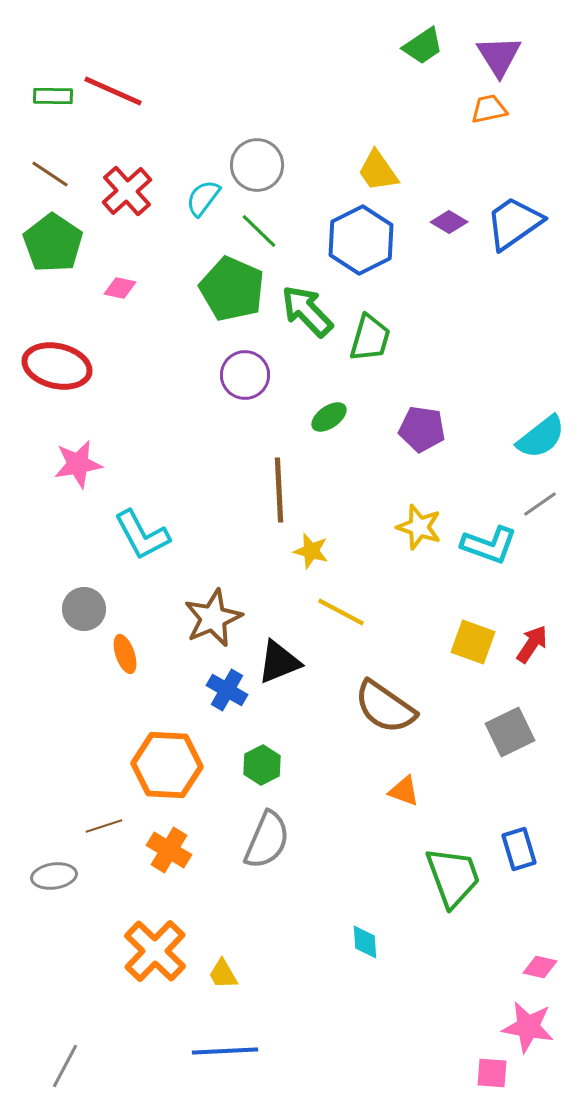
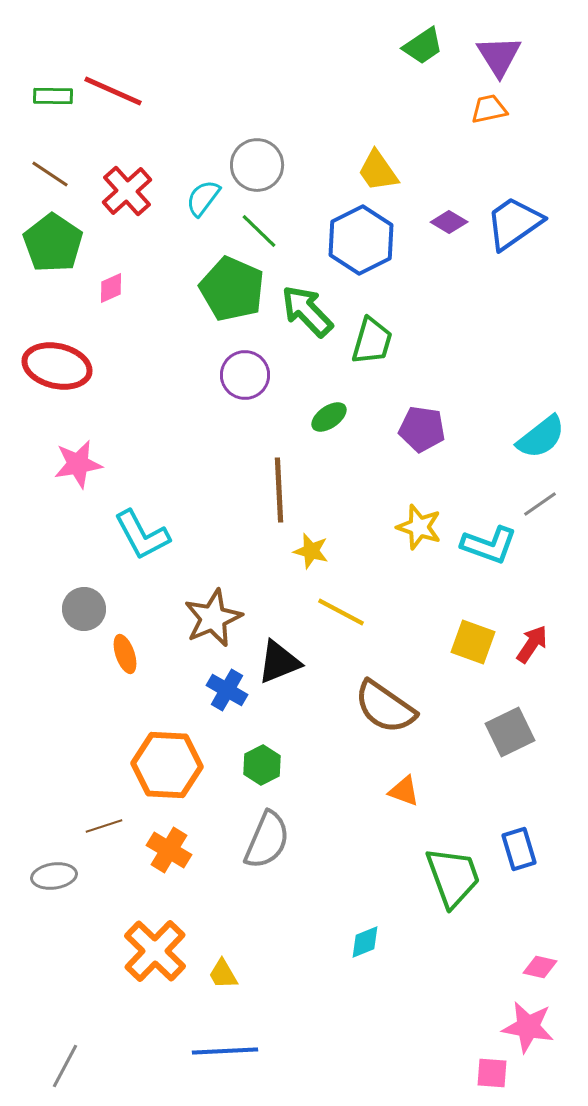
pink diamond at (120, 288): moved 9 px left; rotated 36 degrees counterclockwise
green trapezoid at (370, 338): moved 2 px right, 3 px down
cyan diamond at (365, 942): rotated 72 degrees clockwise
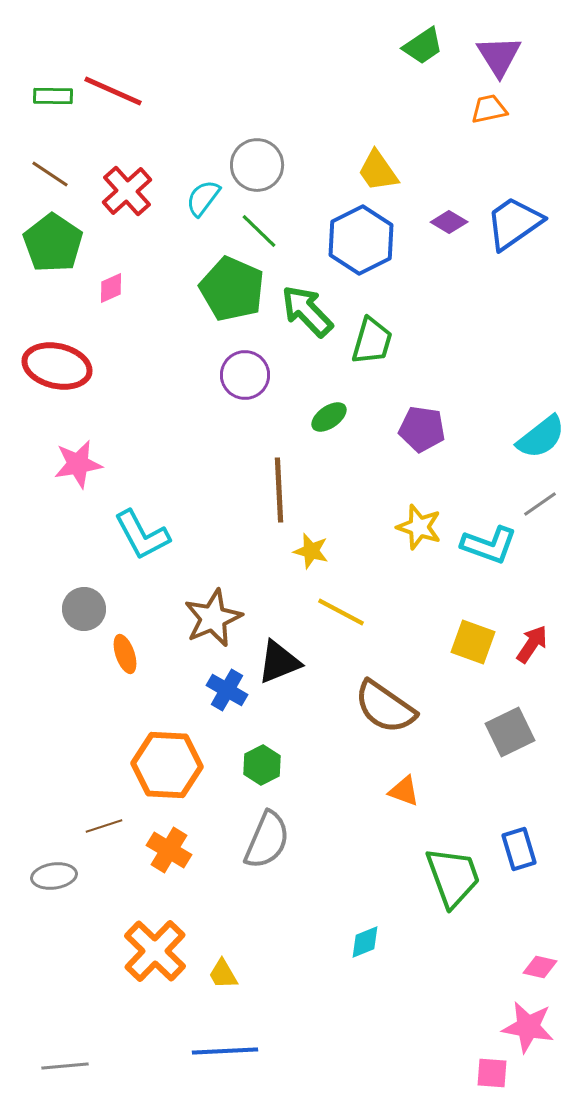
gray line at (65, 1066): rotated 57 degrees clockwise
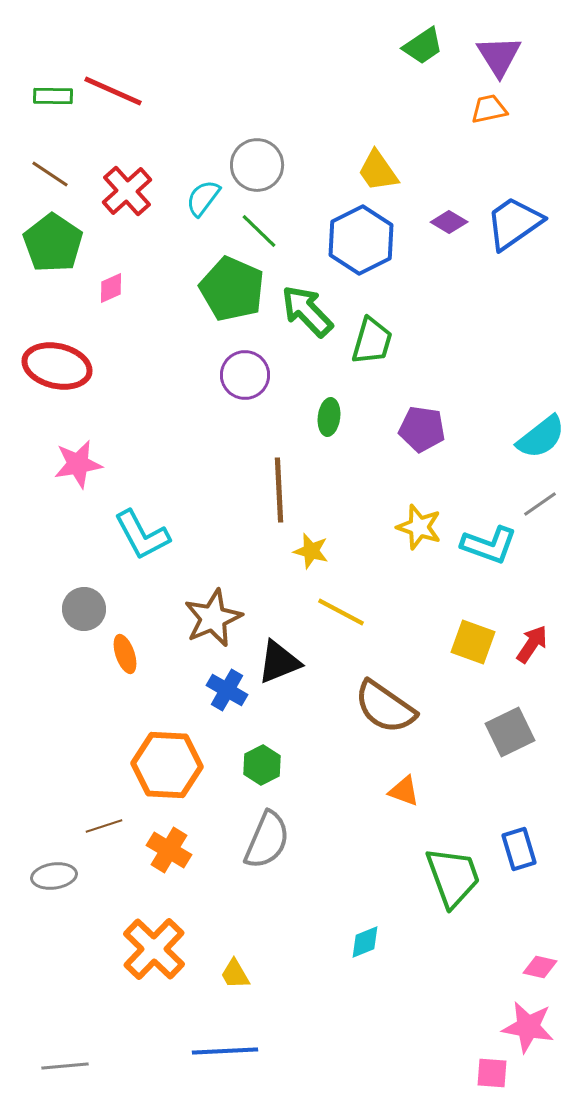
green ellipse at (329, 417): rotated 48 degrees counterclockwise
orange cross at (155, 951): moved 1 px left, 2 px up
yellow trapezoid at (223, 974): moved 12 px right
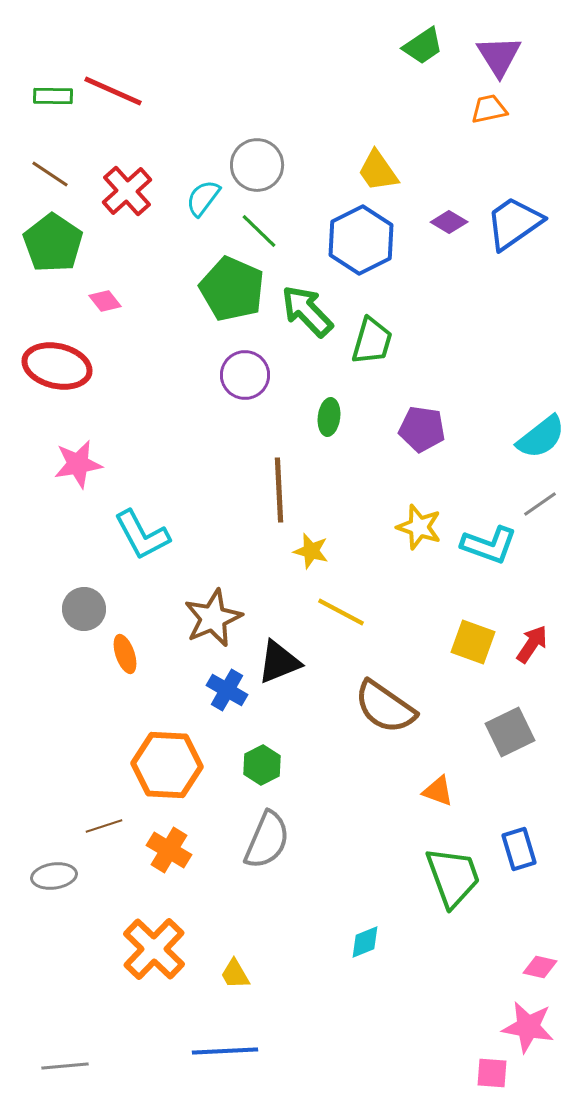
pink diamond at (111, 288): moved 6 px left, 13 px down; rotated 76 degrees clockwise
orange triangle at (404, 791): moved 34 px right
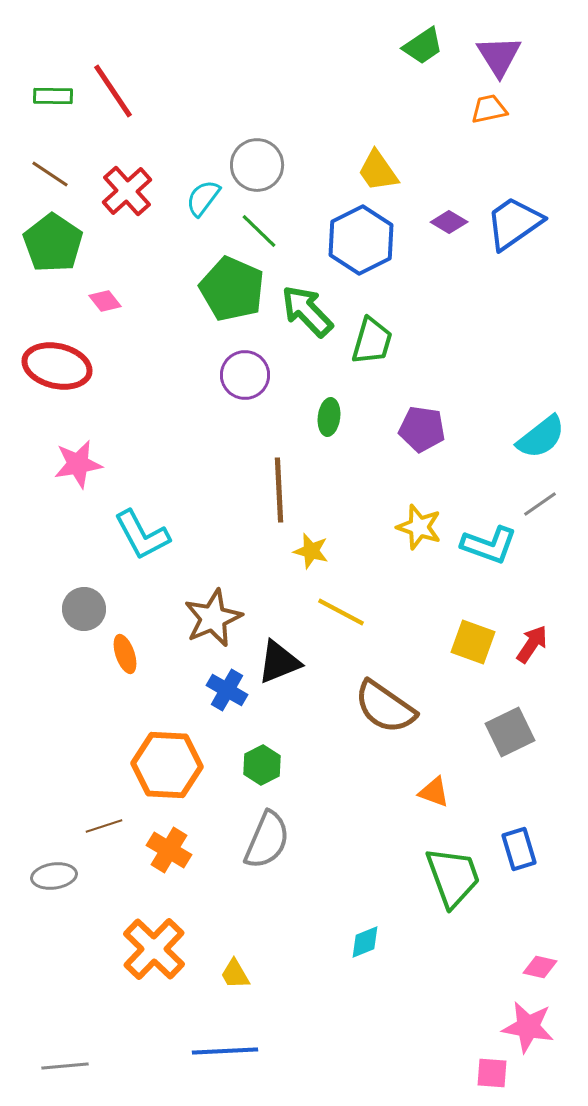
red line at (113, 91): rotated 32 degrees clockwise
orange triangle at (438, 791): moved 4 px left, 1 px down
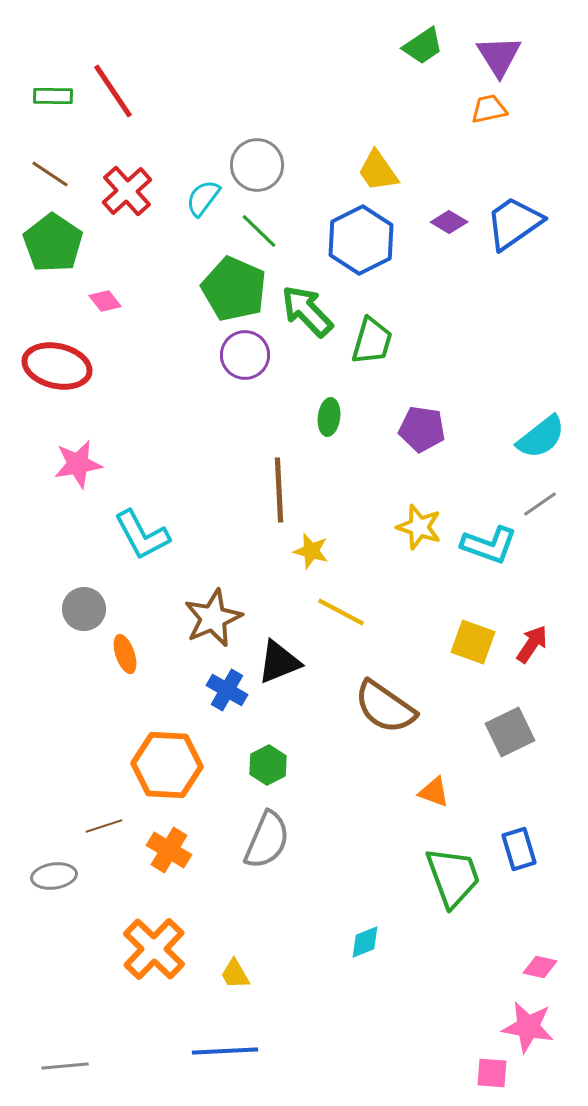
green pentagon at (232, 289): moved 2 px right
purple circle at (245, 375): moved 20 px up
green hexagon at (262, 765): moved 6 px right
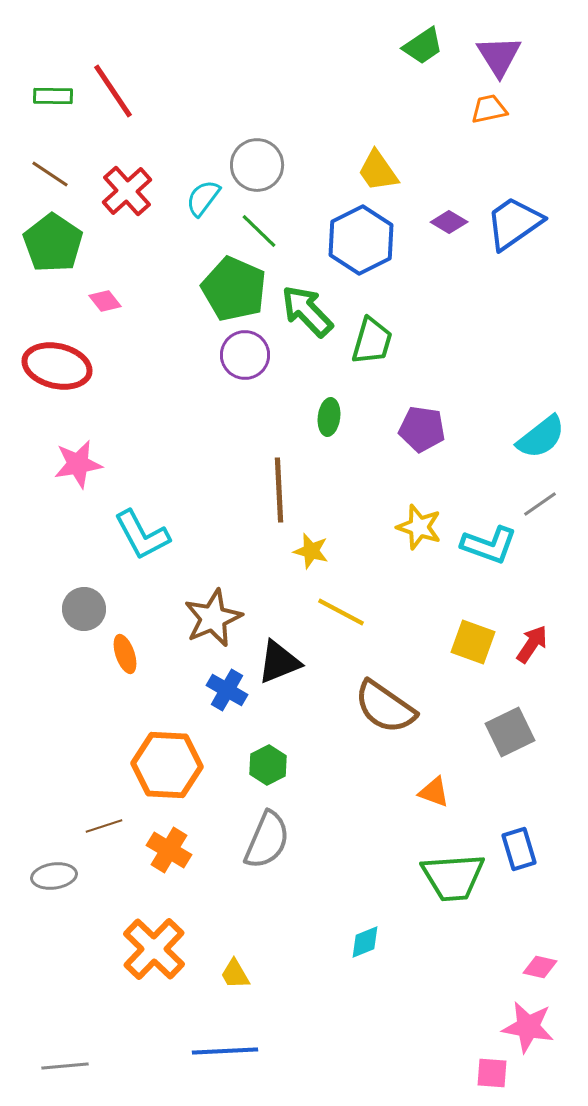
green trapezoid at (453, 877): rotated 106 degrees clockwise
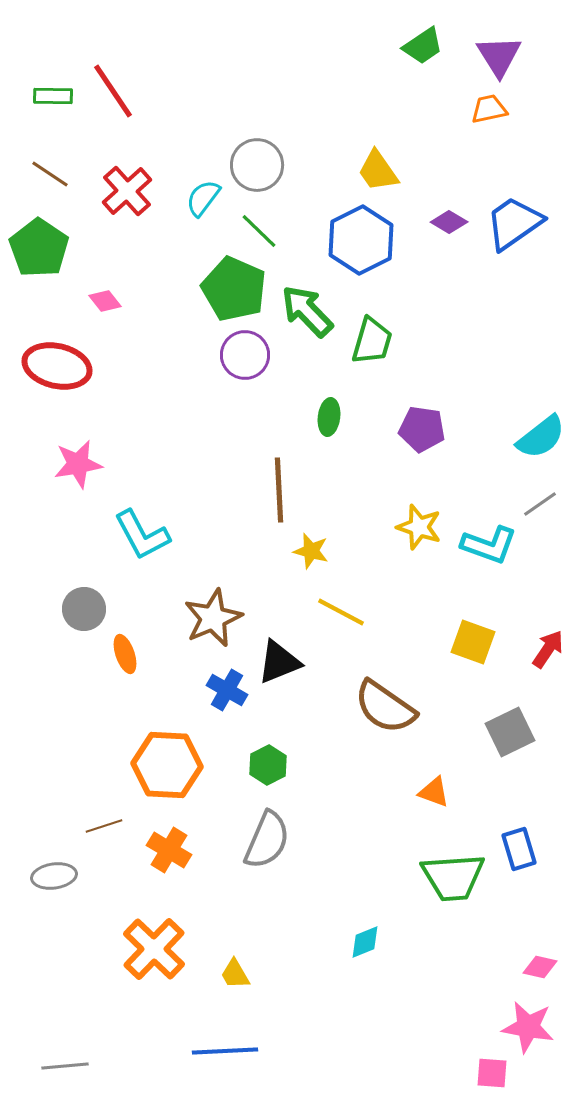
green pentagon at (53, 243): moved 14 px left, 5 px down
red arrow at (532, 644): moved 16 px right, 5 px down
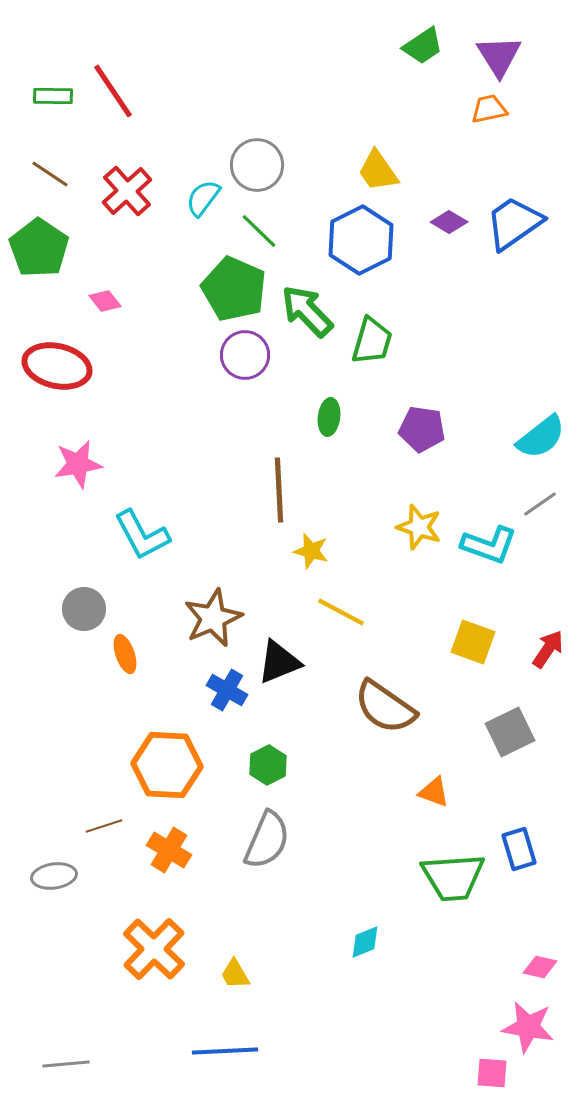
gray line at (65, 1066): moved 1 px right, 2 px up
